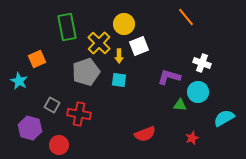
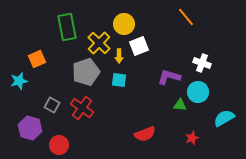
cyan star: rotated 30 degrees clockwise
red cross: moved 3 px right, 6 px up; rotated 25 degrees clockwise
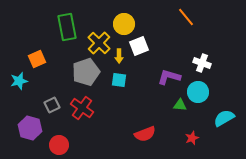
gray square: rotated 35 degrees clockwise
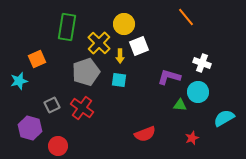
green rectangle: rotated 20 degrees clockwise
yellow arrow: moved 1 px right
red circle: moved 1 px left, 1 px down
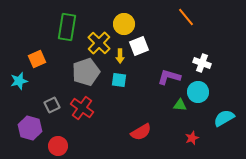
red semicircle: moved 4 px left, 2 px up; rotated 10 degrees counterclockwise
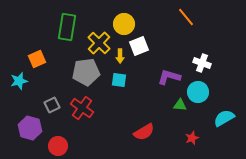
gray pentagon: rotated 12 degrees clockwise
red semicircle: moved 3 px right
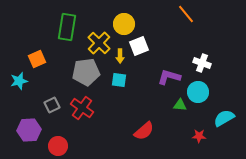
orange line: moved 3 px up
purple hexagon: moved 1 px left, 2 px down; rotated 20 degrees counterclockwise
red semicircle: moved 1 px up; rotated 10 degrees counterclockwise
red star: moved 7 px right, 2 px up; rotated 24 degrees clockwise
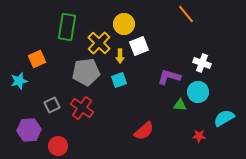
cyan square: rotated 28 degrees counterclockwise
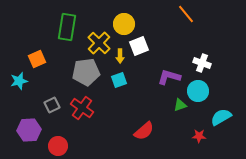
cyan circle: moved 1 px up
green triangle: rotated 24 degrees counterclockwise
cyan semicircle: moved 3 px left, 1 px up
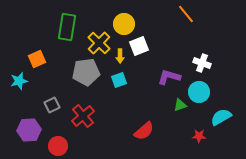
cyan circle: moved 1 px right, 1 px down
red cross: moved 1 px right, 8 px down; rotated 15 degrees clockwise
